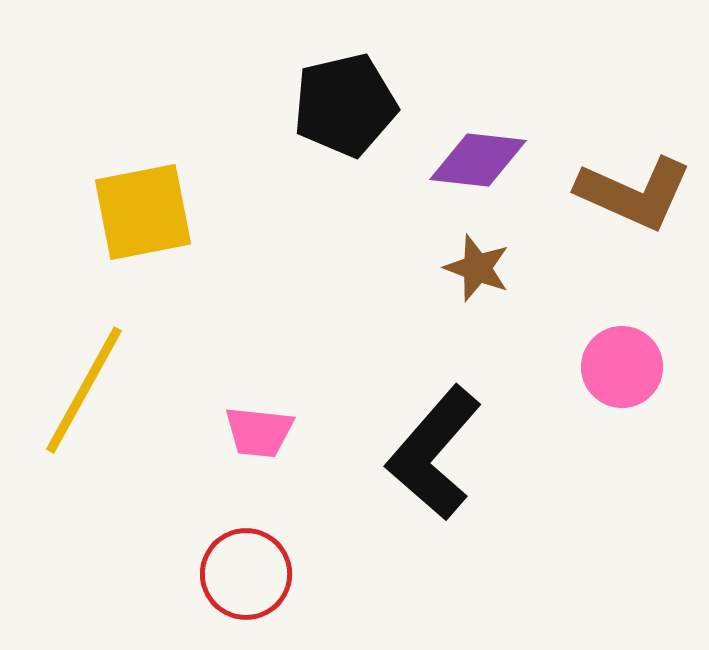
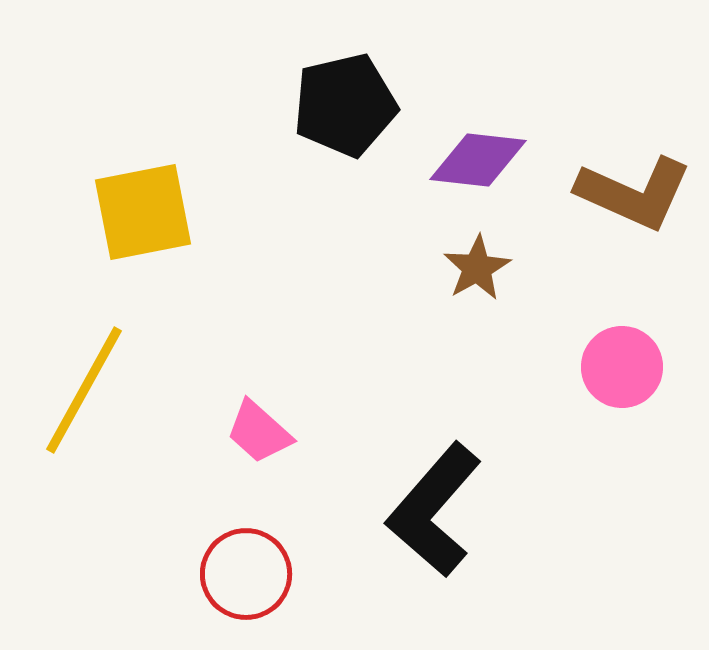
brown star: rotated 22 degrees clockwise
pink trapezoid: rotated 36 degrees clockwise
black L-shape: moved 57 px down
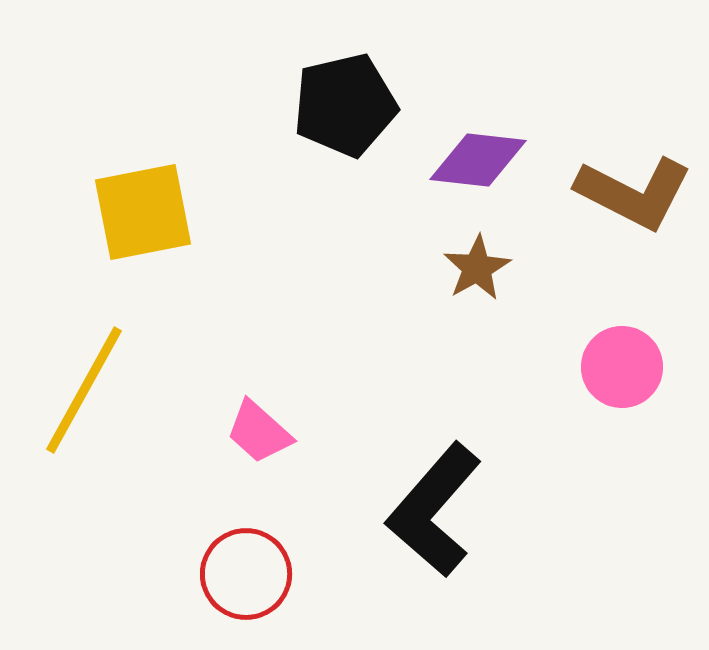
brown L-shape: rotated 3 degrees clockwise
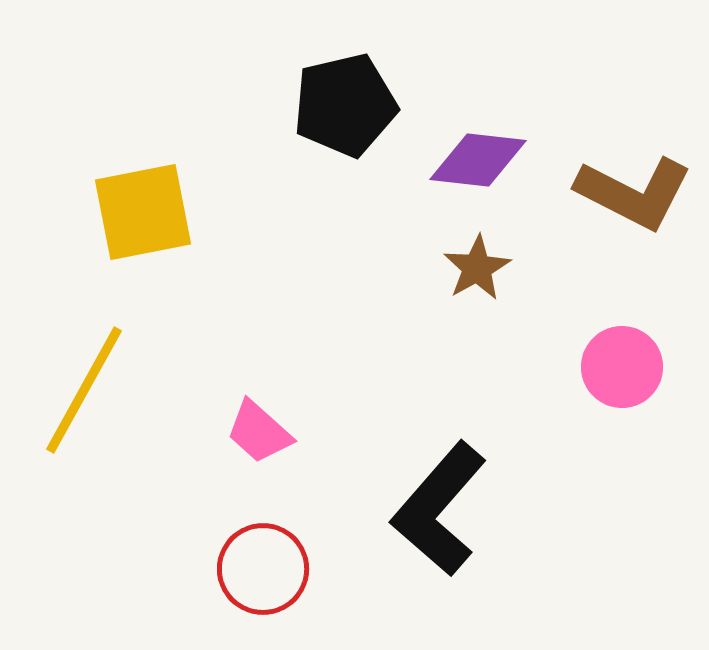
black L-shape: moved 5 px right, 1 px up
red circle: moved 17 px right, 5 px up
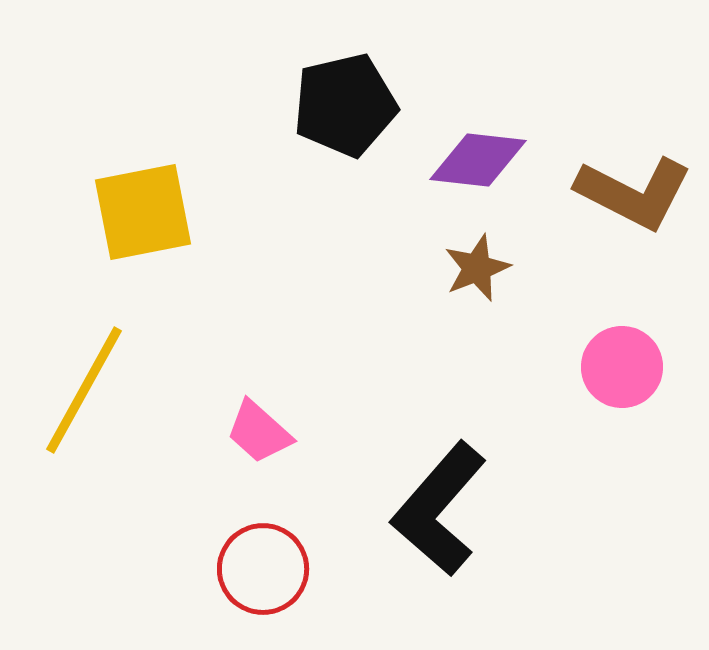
brown star: rotated 8 degrees clockwise
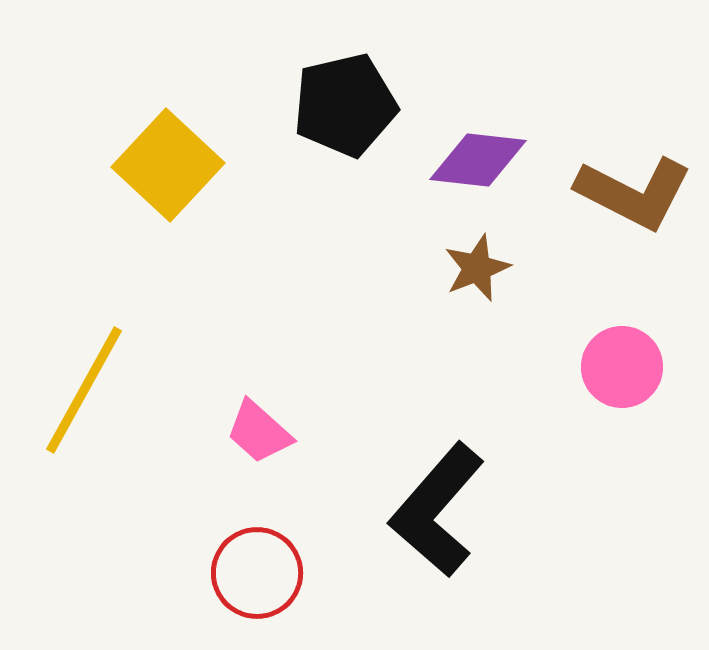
yellow square: moved 25 px right, 47 px up; rotated 36 degrees counterclockwise
black L-shape: moved 2 px left, 1 px down
red circle: moved 6 px left, 4 px down
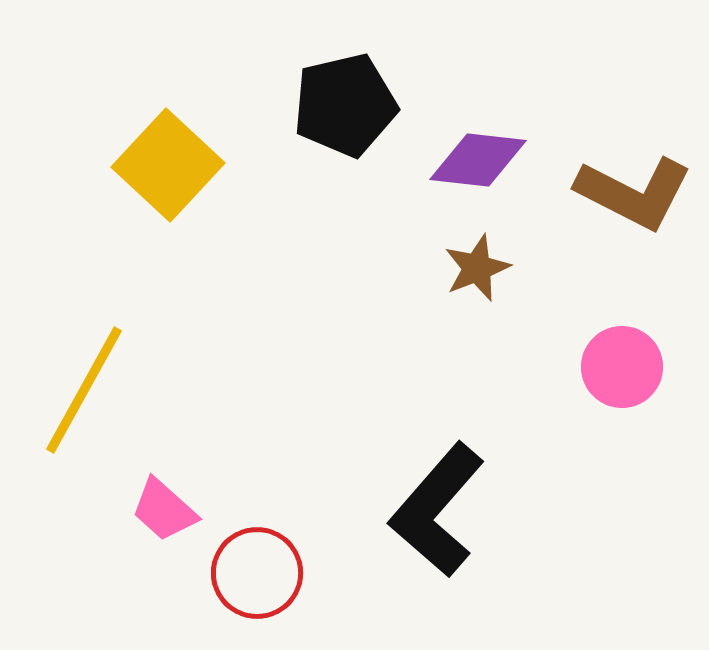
pink trapezoid: moved 95 px left, 78 px down
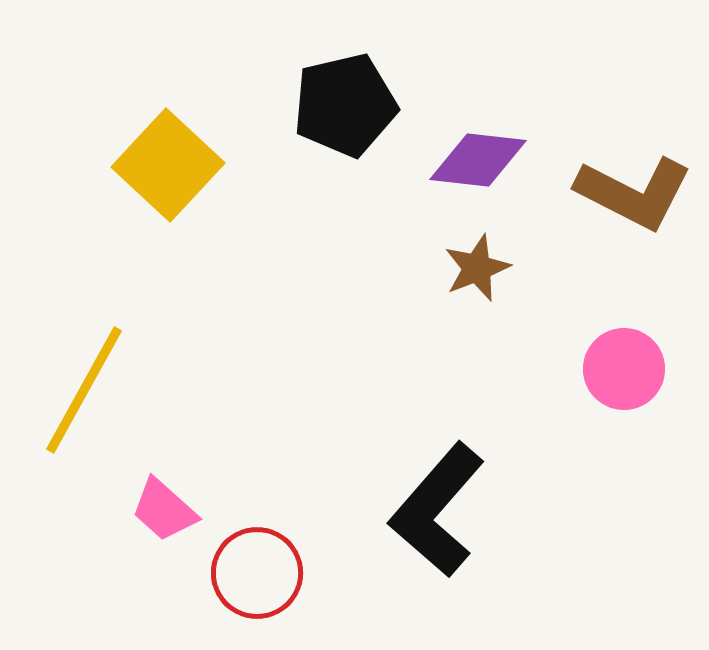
pink circle: moved 2 px right, 2 px down
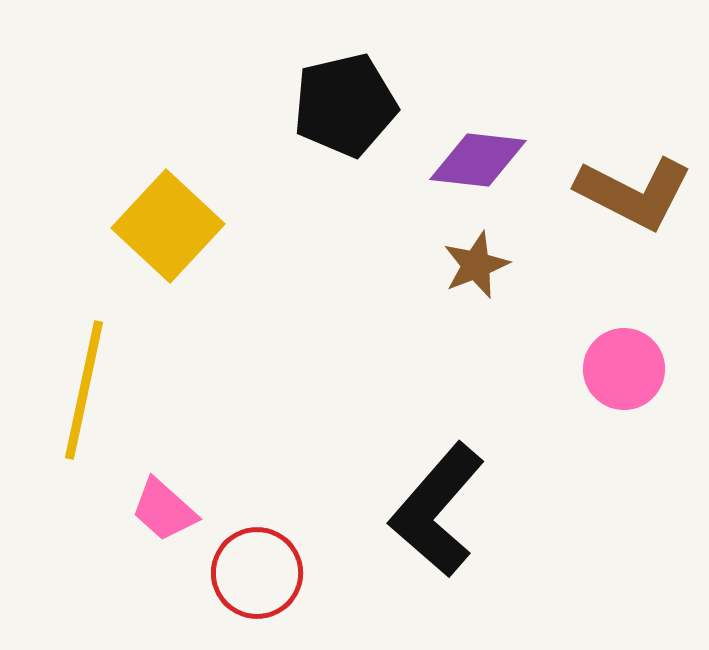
yellow square: moved 61 px down
brown star: moved 1 px left, 3 px up
yellow line: rotated 17 degrees counterclockwise
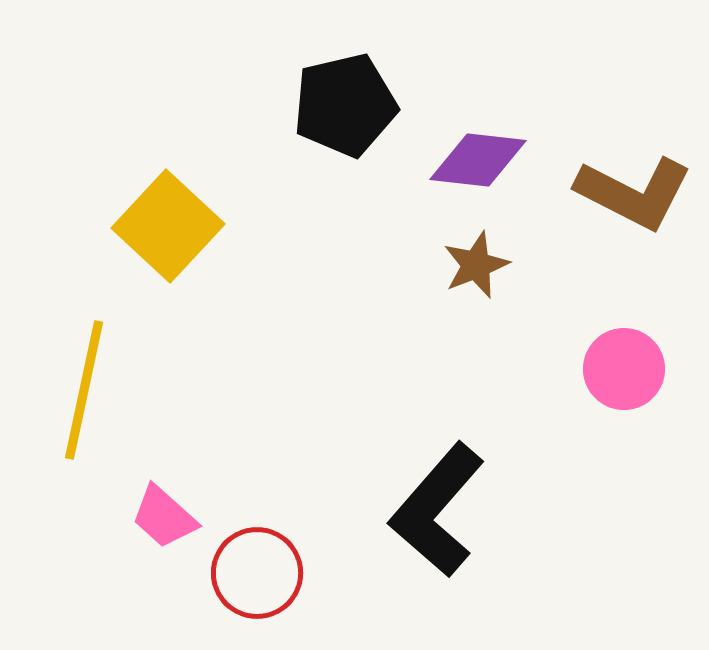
pink trapezoid: moved 7 px down
